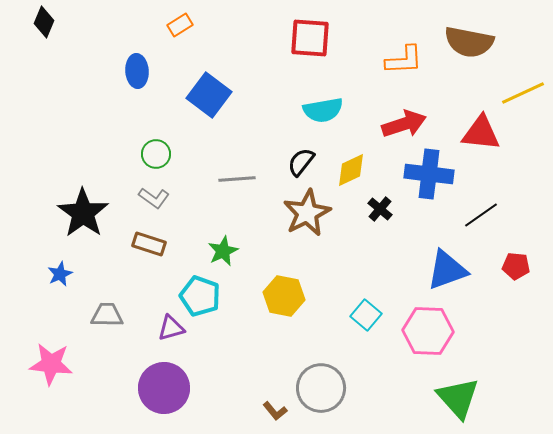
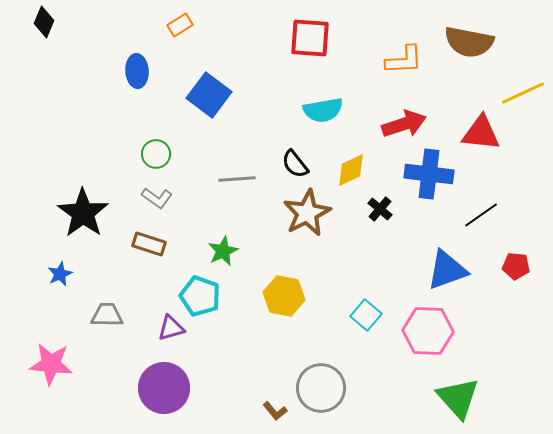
black semicircle: moved 6 px left, 2 px down; rotated 76 degrees counterclockwise
gray L-shape: moved 3 px right
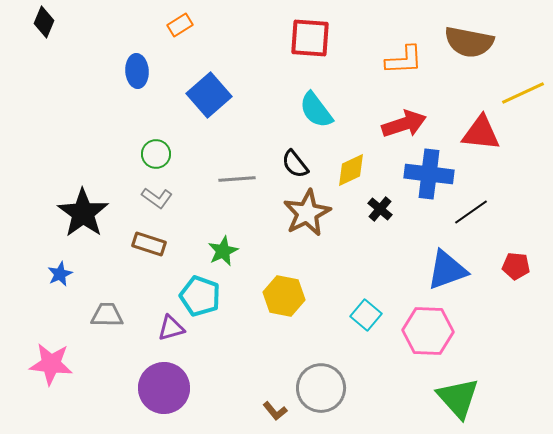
blue square: rotated 12 degrees clockwise
cyan semicircle: moved 7 px left; rotated 63 degrees clockwise
black line: moved 10 px left, 3 px up
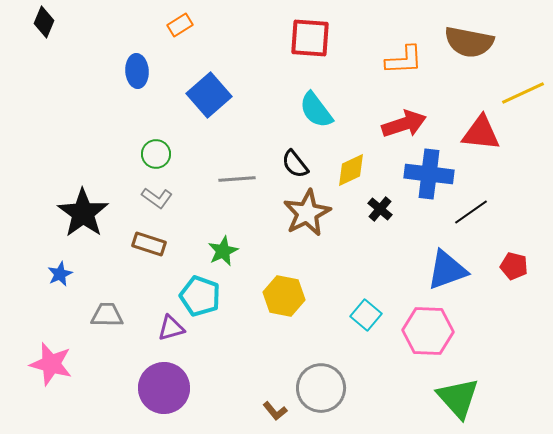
red pentagon: moved 2 px left; rotated 8 degrees clockwise
pink star: rotated 9 degrees clockwise
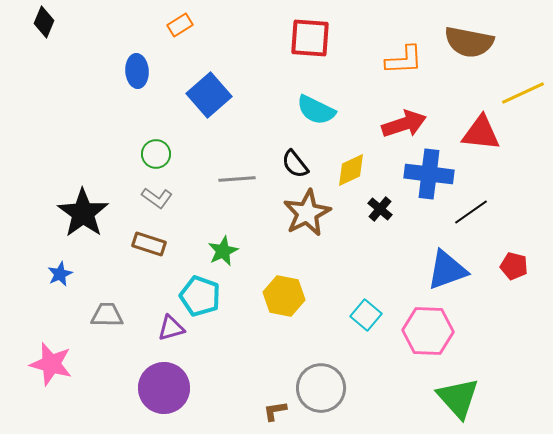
cyan semicircle: rotated 27 degrees counterclockwise
brown L-shape: rotated 120 degrees clockwise
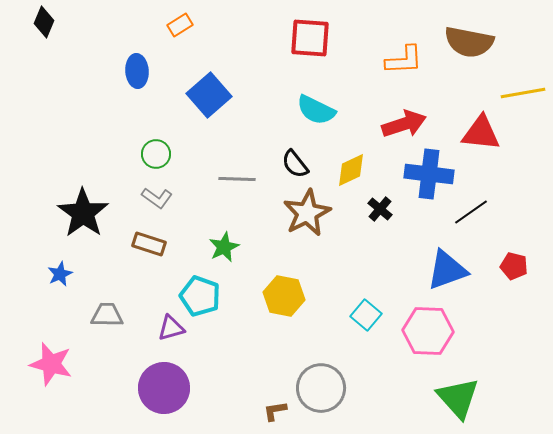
yellow line: rotated 15 degrees clockwise
gray line: rotated 6 degrees clockwise
green star: moved 1 px right, 4 px up
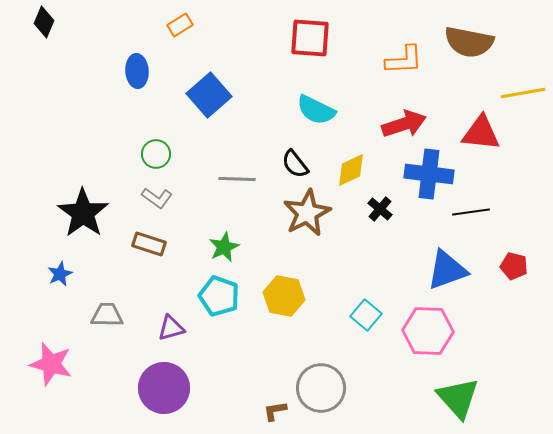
black line: rotated 27 degrees clockwise
cyan pentagon: moved 19 px right
